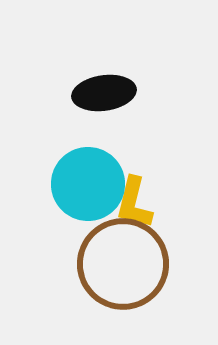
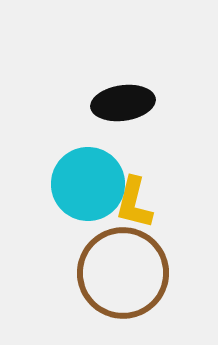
black ellipse: moved 19 px right, 10 px down
brown circle: moved 9 px down
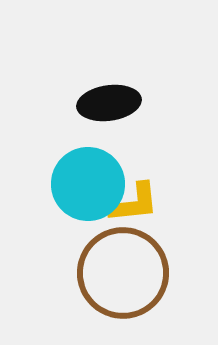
black ellipse: moved 14 px left
yellow L-shape: rotated 110 degrees counterclockwise
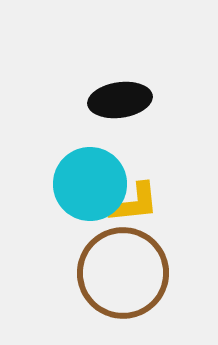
black ellipse: moved 11 px right, 3 px up
cyan circle: moved 2 px right
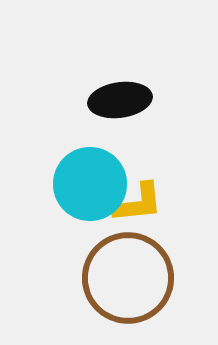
yellow L-shape: moved 4 px right
brown circle: moved 5 px right, 5 px down
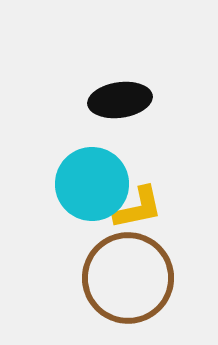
cyan circle: moved 2 px right
yellow L-shape: moved 5 px down; rotated 6 degrees counterclockwise
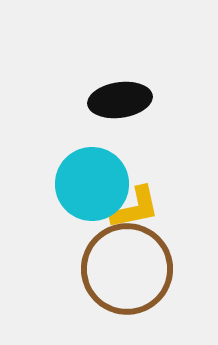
yellow L-shape: moved 3 px left
brown circle: moved 1 px left, 9 px up
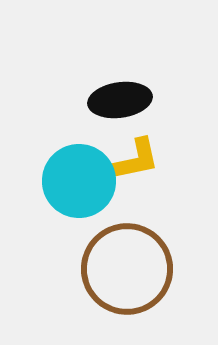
cyan circle: moved 13 px left, 3 px up
yellow L-shape: moved 48 px up
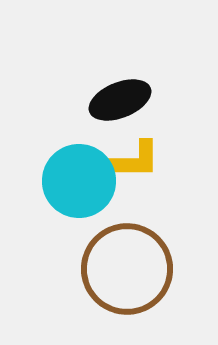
black ellipse: rotated 14 degrees counterclockwise
yellow L-shape: rotated 12 degrees clockwise
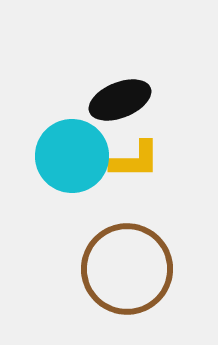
cyan circle: moved 7 px left, 25 px up
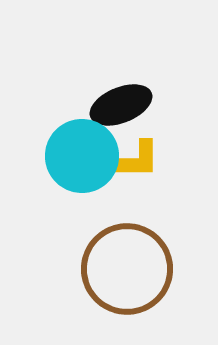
black ellipse: moved 1 px right, 5 px down
cyan circle: moved 10 px right
